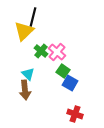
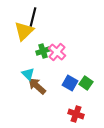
green cross: moved 2 px right; rotated 32 degrees clockwise
green square: moved 23 px right, 12 px down
brown arrow: moved 12 px right, 4 px up; rotated 138 degrees clockwise
red cross: moved 1 px right
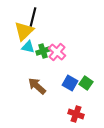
cyan triangle: moved 27 px up; rotated 32 degrees counterclockwise
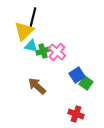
cyan triangle: moved 3 px right, 1 px up
blue square: moved 7 px right, 8 px up; rotated 28 degrees clockwise
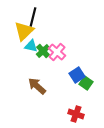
green cross: rotated 24 degrees counterclockwise
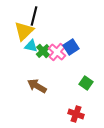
black line: moved 1 px right, 1 px up
blue square: moved 6 px left, 28 px up
brown arrow: rotated 12 degrees counterclockwise
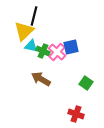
blue square: rotated 21 degrees clockwise
green cross: rotated 24 degrees counterclockwise
brown arrow: moved 4 px right, 7 px up
